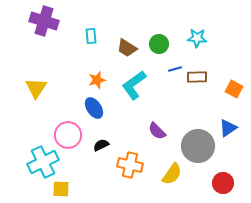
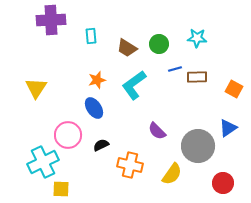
purple cross: moved 7 px right, 1 px up; rotated 20 degrees counterclockwise
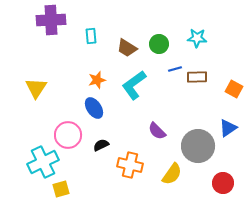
yellow square: rotated 18 degrees counterclockwise
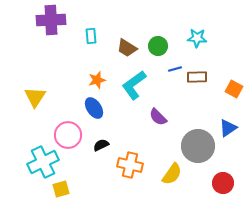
green circle: moved 1 px left, 2 px down
yellow triangle: moved 1 px left, 9 px down
purple semicircle: moved 1 px right, 14 px up
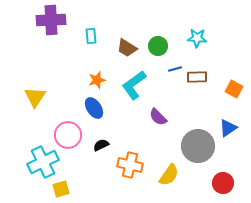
yellow semicircle: moved 3 px left, 1 px down
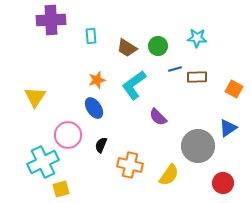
black semicircle: rotated 42 degrees counterclockwise
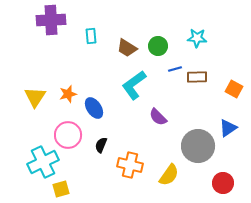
orange star: moved 29 px left, 14 px down
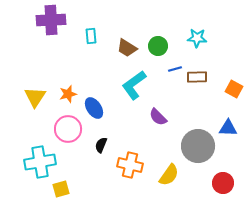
blue triangle: rotated 36 degrees clockwise
pink circle: moved 6 px up
cyan cross: moved 3 px left; rotated 16 degrees clockwise
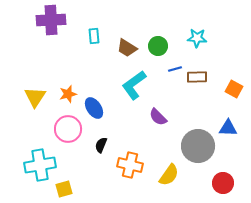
cyan rectangle: moved 3 px right
cyan cross: moved 3 px down
yellow square: moved 3 px right
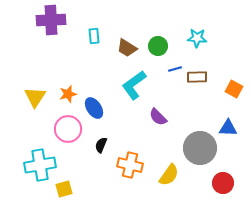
gray circle: moved 2 px right, 2 px down
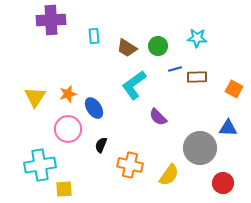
yellow square: rotated 12 degrees clockwise
